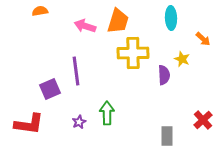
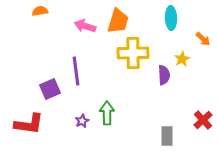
yellow star: rotated 21 degrees clockwise
purple star: moved 3 px right, 1 px up
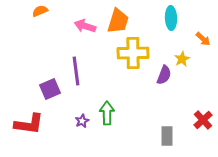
orange semicircle: rotated 14 degrees counterclockwise
purple semicircle: rotated 24 degrees clockwise
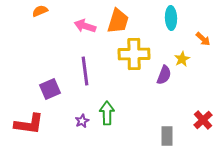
yellow cross: moved 1 px right, 1 px down
purple line: moved 9 px right
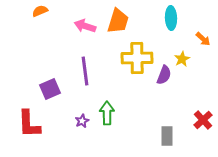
yellow cross: moved 3 px right, 4 px down
red L-shape: rotated 80 degrees clockwise
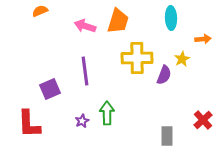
orange arrow: rotated 49 degrees counterclockwise
